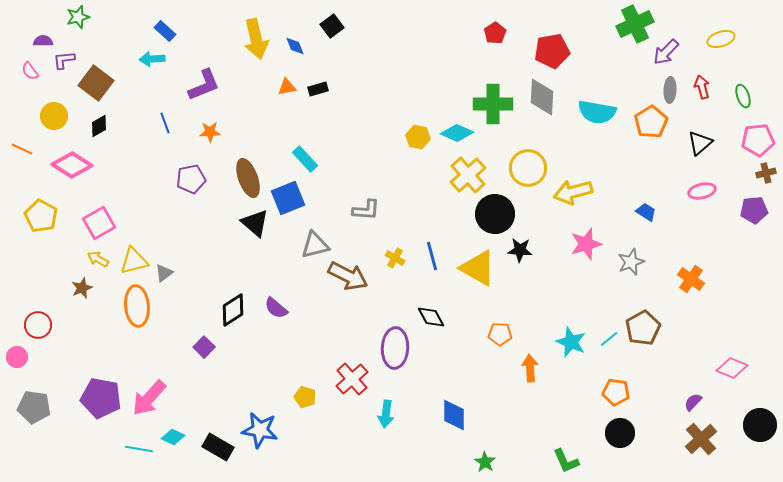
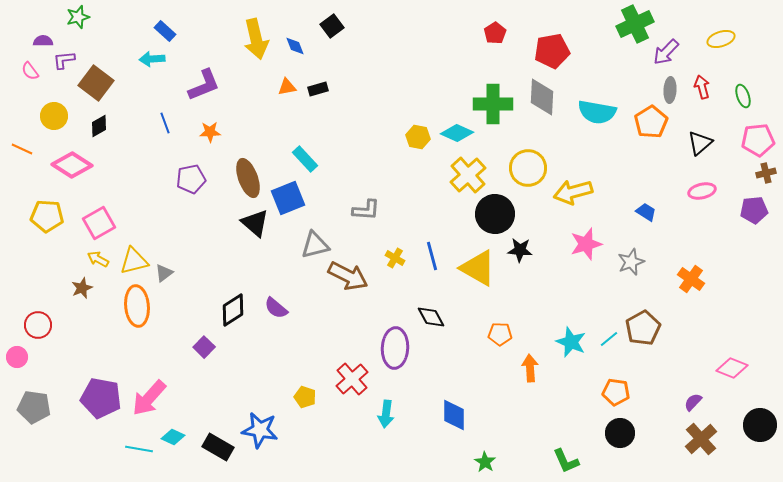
yellow pentagon at (41, 216): moved 6 px right; rotated 24 degrees counterclockwise
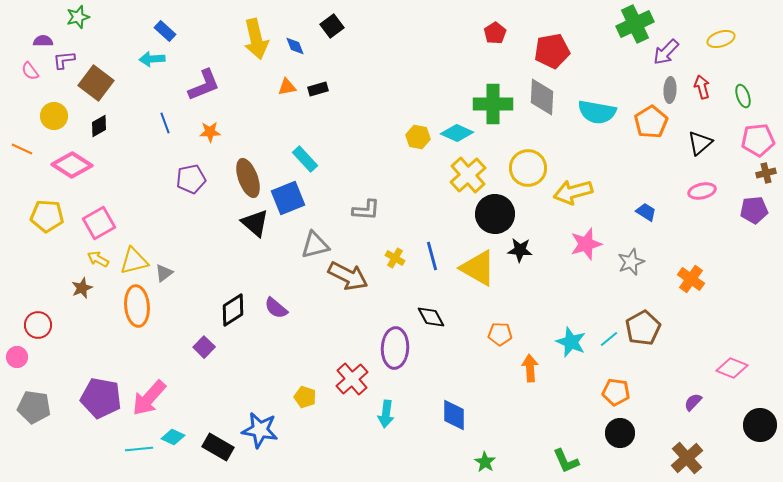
brown cross at (701, 439): moved 14 px left, 19 px down
cyan line at (139, 449): rotated 16 degrees counterclockwise
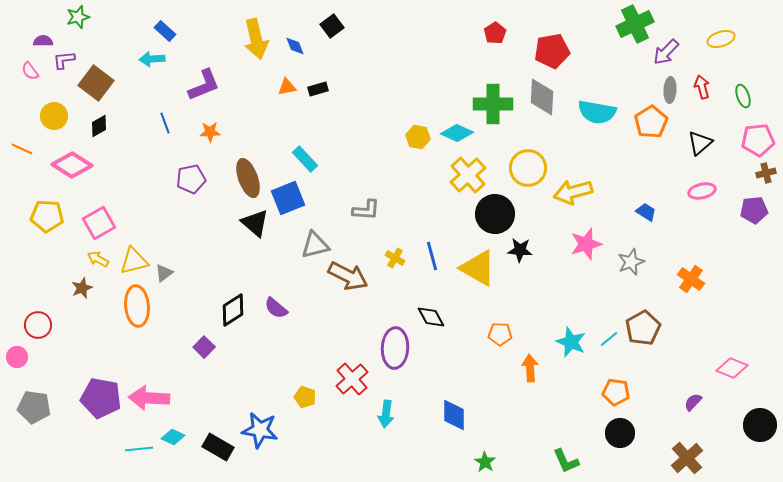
pink arrow at (149, 398): rotated 51 degrees clockwise
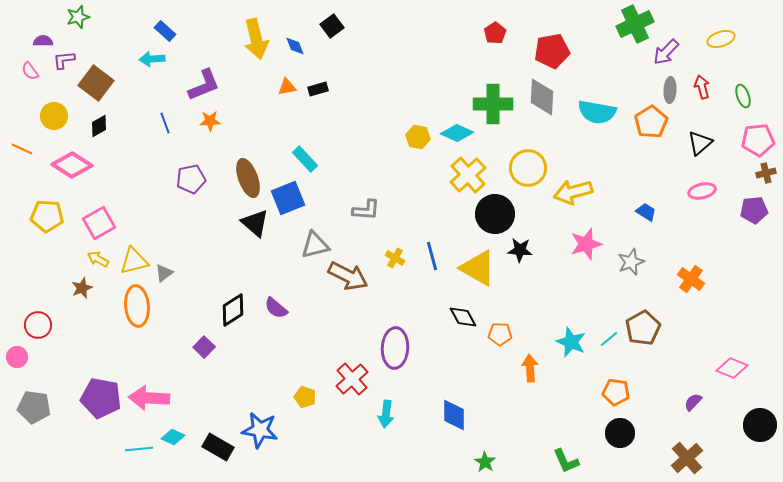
orange star at (210, 132): moved 11 px up
black diamond at (431, 317): moved 32 px right
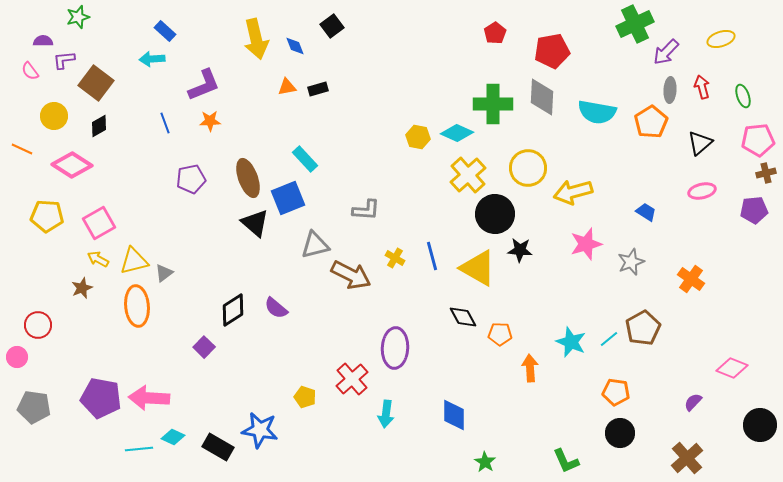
brown arrow at (348, 276): moved 3 px right, 1 px up
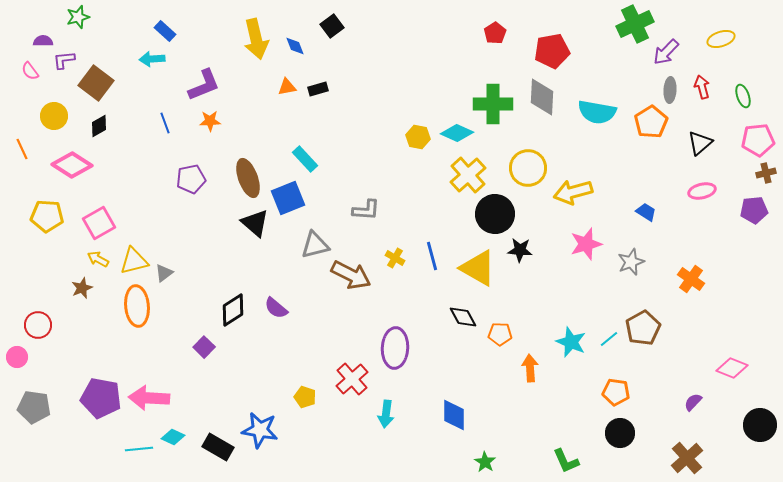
orange line at (22, 149): rotated 40 degrees clockwise
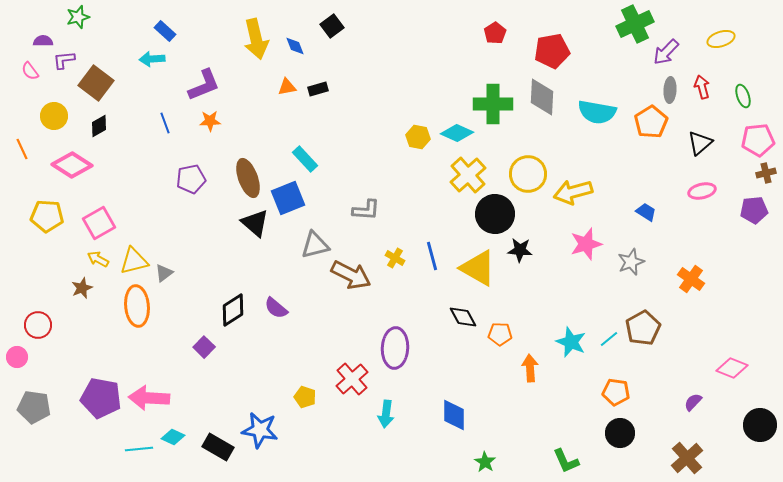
yellow circle at (528, 168): moved 6 px down
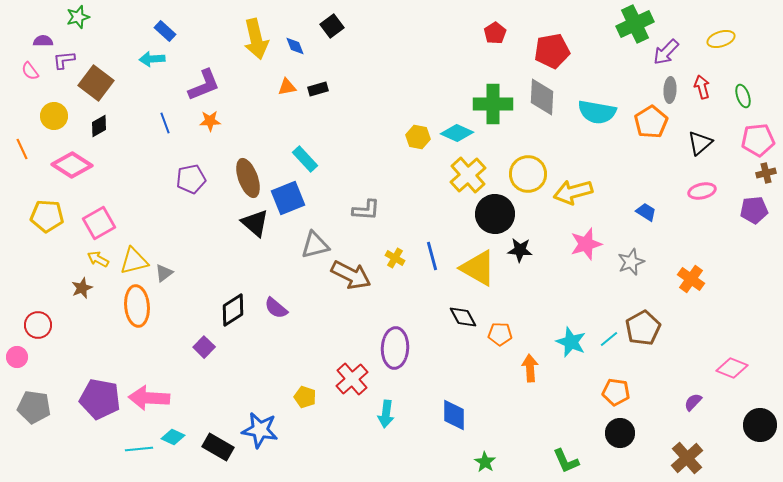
purple pentagon at (101, 398): moved 1 px left, 1 px down
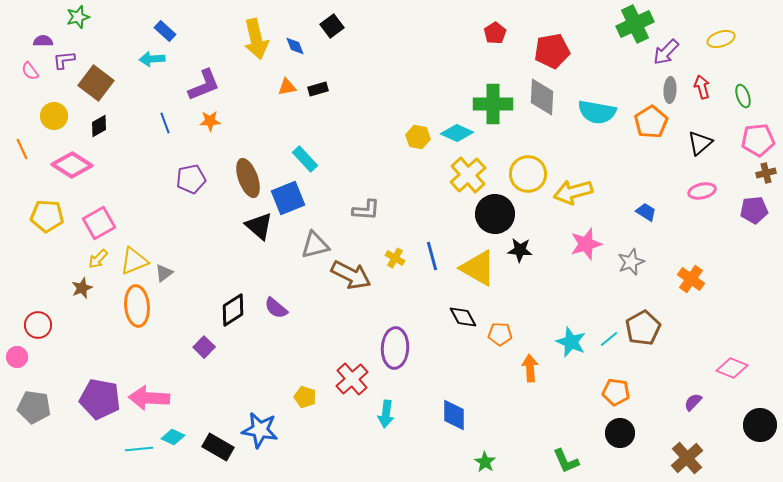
black triangle at (255, 223): moved 4 px right, 3 px down
yellow arrow at (98, 259): rotated 75 degrees counterclockwise
yellow triangle at (134, 261): rotated 8 degrees counterclockwise
